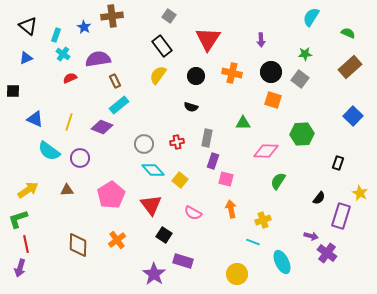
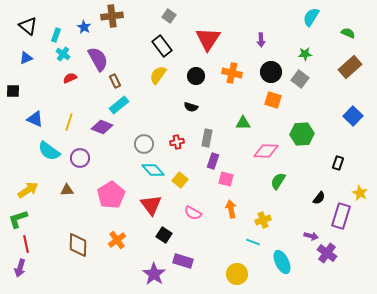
purple semicircle at (98, 59): rotated 70 degrees clockwise
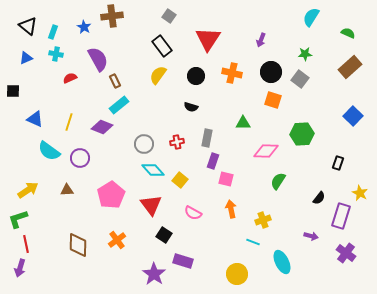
cyan rectangle at (56, 35): moved 3 px left, 3 px up
purple arrow at (261, 40): rotated 24 degrees clockwise
cyan cross at (63, 54): moved 7 px left; rotated 24 degrees counterclockwise
purple cross at (327, 253): moved 19 px right
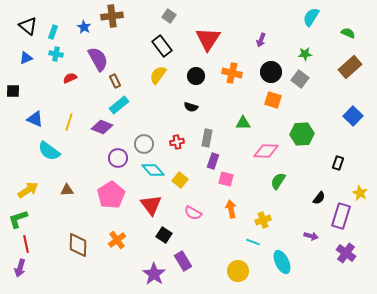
purple circle at (80, 158): moved 38 px right
purple rectangle at (183, 261): rotated 42 degrees clockwise
yellow circle at (237, 274): moved 1 px right, 3 px up
